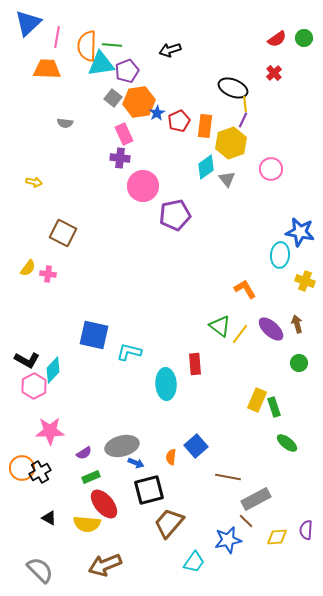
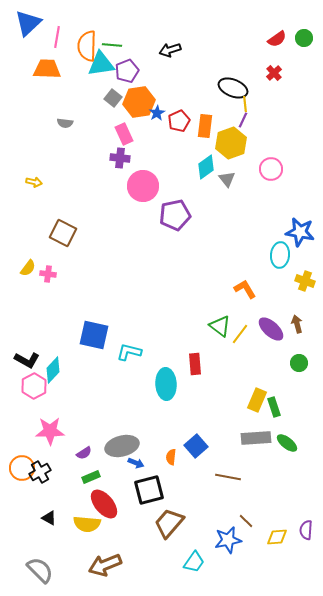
gray rectangle at (256, 499): moved 61 px up; rotated 24 degrees clockwise
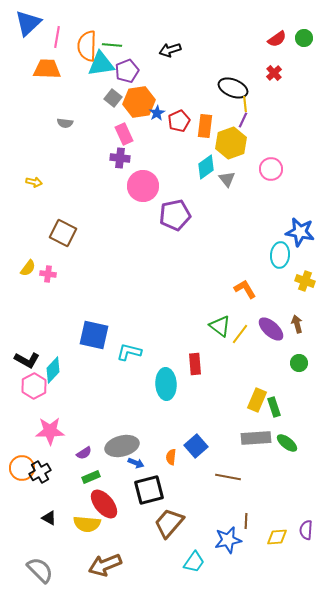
brown line at (246, 521): rotated 49 degrees clockwise
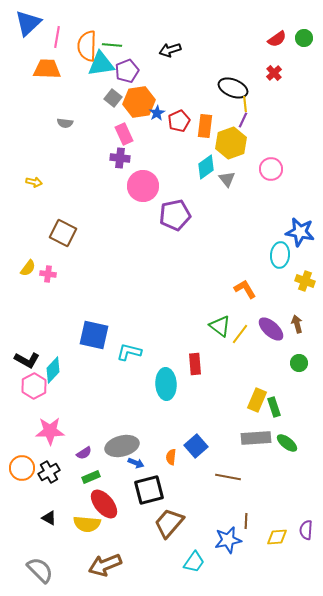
black cross at (40, 472): moved 9 px right
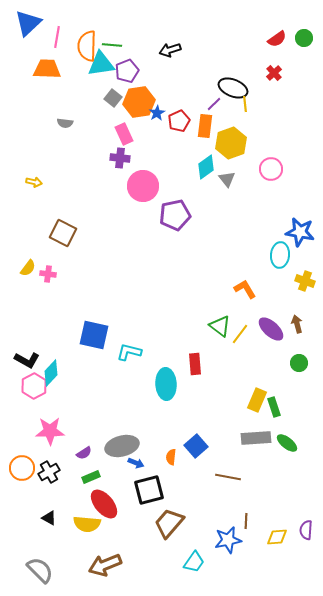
purple line at (243, 120): moved 29 px left, 16 px up; rotated 21 degrees clockwise
cyan diamond at (53, 370): moved 2 px left, 3 px down
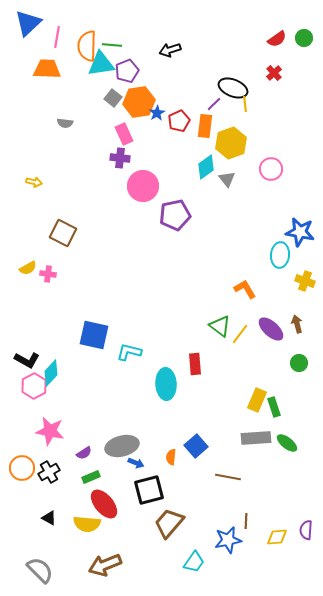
yellow semicircle at (28, 268): rotated 24 degrees clockwise
pink star at (50, 431): rotated 12 degrees clockwise
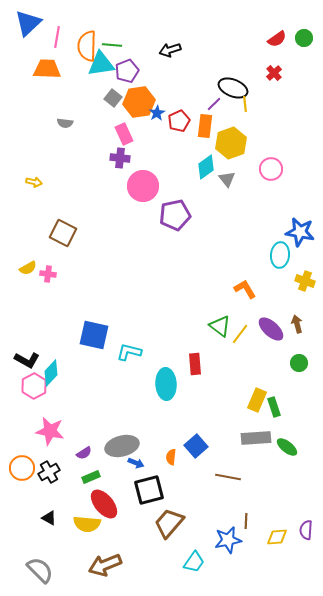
green ellipse at (287, 443): moved 4 px down
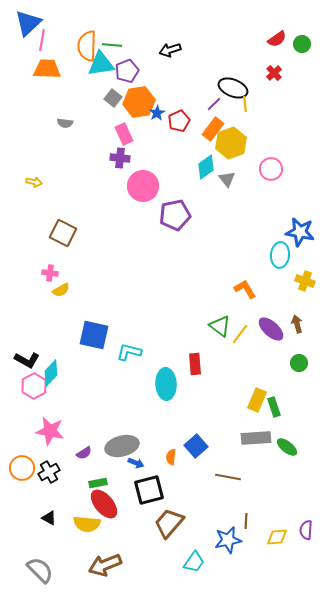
pink line at (57, 37): moved 15 px left, 3 px down
green circle at (304, 38): moved 2 px left, 6 px down
orange rectangle at (205, 126): moved 8 px right, 3 px down; rotated 30 degrees clockwise
yellow semicircle at (28, 268): moved 33 px right, 22 px down
pink cross at (48, 274): moved 2 px right, 1 px up
green rectangle at (91, 477): moved 7 px right, 6 px down; rotated 12 degrees clockwise
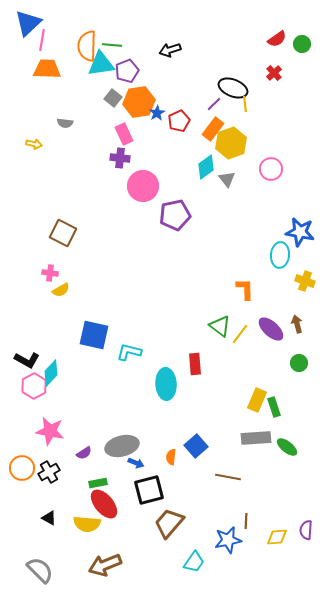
yellow arrow at (34, 182): moved 38 px up
orange L-shape at (245, 289): rotated 30 degrees clockwise
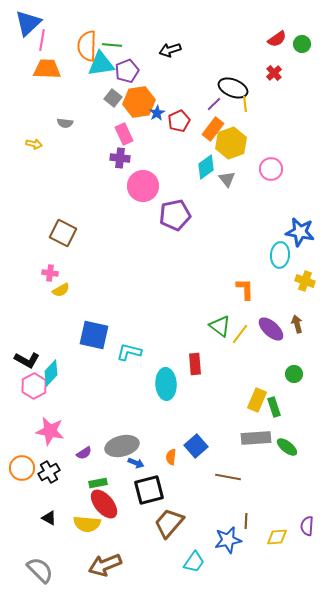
green circle at (299, 363): moved 5 px left, 11 px down
purple semicircle at (306, 530): moved 1 px right, 4 px up
